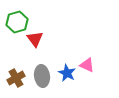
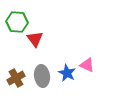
green hexagon: rotated 20 degrees clockwise
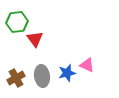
green hexagon: rotated 10 degrees counterclockwise
blue star: rotated 30 degrees clockwise
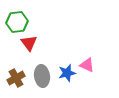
red triangle: moved 6 px left, 4 px down
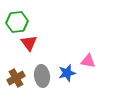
pink triangle: moved 1 px right, 4 px up; rotated 14 degrees counterclockwise
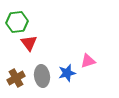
pink triangle: rotated 28 degrees counterclockwise
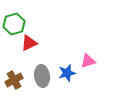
green hexagon: moved 3 px left, 2 px down; rotated 10 degrees counterclockwise
red triangle: rotated 42 degrees clockwise
brown cross: moved 2 px left, 2 px down
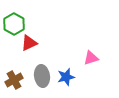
green hexagon: rotated 15 degrees counterclockwise
pink triangle: moved 3 px right, 3 px up
blue star: moved 1 px left, 4 px down
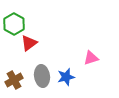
red triangle: rotated 12 degrees counterclockwise
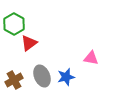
pink triangle: rotated 28 degrees clockwise
gray ellipse: rotated 15 degrees counterclockwise
